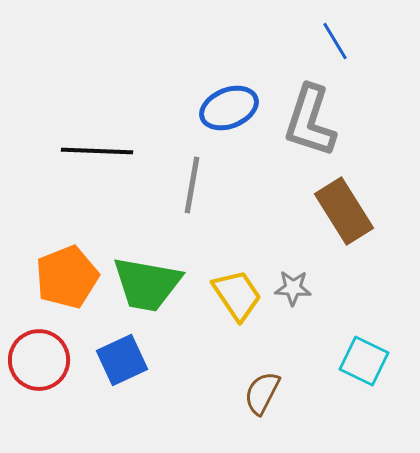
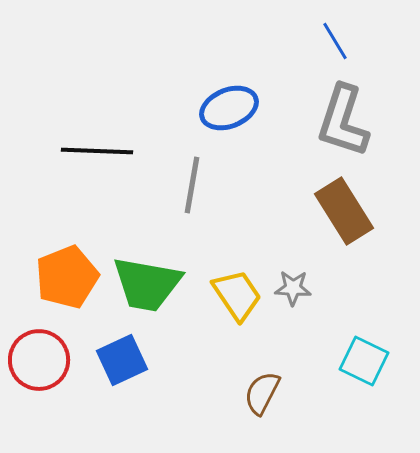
gray L-shape: moved 33 px right
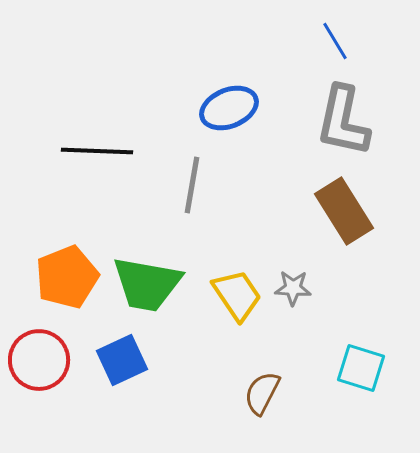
gray L-shape: rotated 6 degrees counterclockwise
cyan square: moved 3 px left, 7 px down; rotated 9 degrees counterclockwise
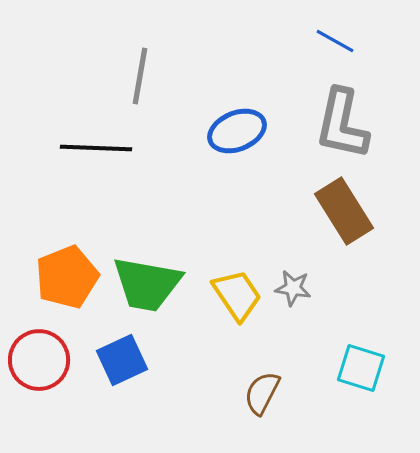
blue line: rotated 30 degrees counterclockwise
blue ellipse: moved 8 px right, 23 px down
gray L-shape: moved 1 px left, 3 px down
black line: moved 1 px left, 3 px up
gray line: moved 52 px left, 109 px up
gray star: rotated 6 degrees clockwise
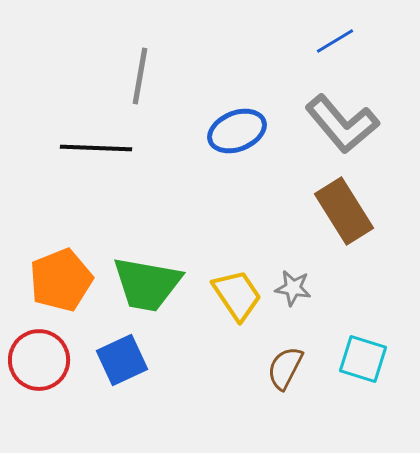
blue line: rotated 60 degrees counterclockwise
gray L-shape: rotated 52 degrees counterclockwise
orange pentagon: moved 6 px left, 3 px down
cyan square: moved 2 px right, 9 px up
brown semicircle: moved 23 px right, 25 px up
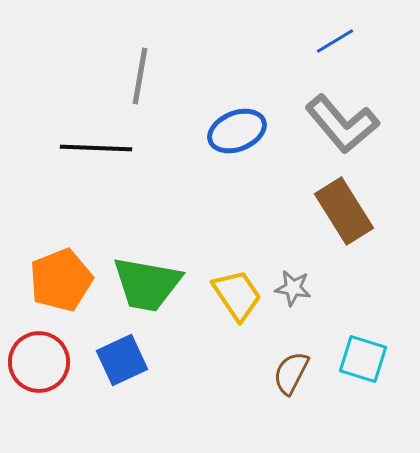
red circle: moved 2 px down
brown semicircle: moved 6 px right, 5 px down
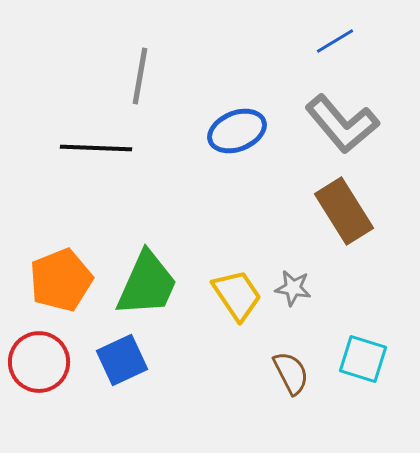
green trapezoid: rotated 76 degrees counterclockwise
brown semicircle: rotated 126 degrees clockwise
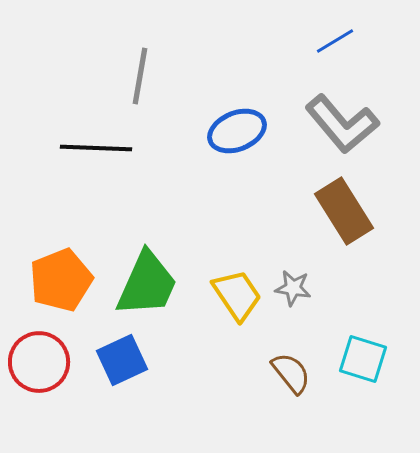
brown semicircle: rotated 12 degrees counterclockwise
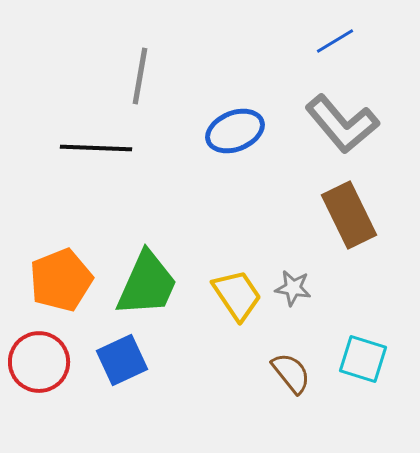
blue ellipse: moved 2 px left
brown rectangle: moved 5 px right, 4 px down; rotated 6 degrees clockwise
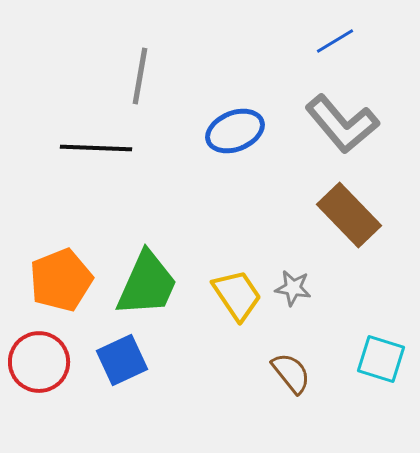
brown rectangle: rotated 18 degrees counterclockwise
cyan square: moved 18 px right
